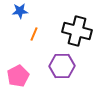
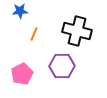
pink pentagon: moved 4 px right, 2 px up
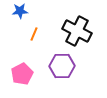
black cross: rotated 12 degrees clockwise
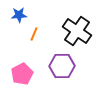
blue star: moved 1 px left, 4 px down
black cross: rotated 8 degrees clockwise
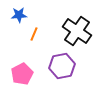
purple hexagon: rotated 10 degrees counterclockwise
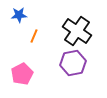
orange line: moved 2 px down
purple hexagon: moved 11 px right, 3 px up
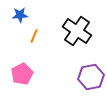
blue star: moved 1 px right
purple hexagon: moved 18 px right, 14 px down
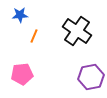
pink pentagon: rotated 20 degrees clockwise
